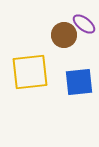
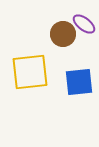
brown circle: moved 1 px left, 1 px up
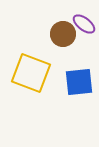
yellow square: moved 1 px right, 1 px down; rotated 27 degrees clockwise
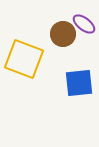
yellow square: moved 7 px left, 14 px up
blue square: moved 1 px down
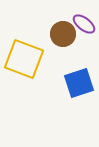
blue square: rotated 12 degrees counterclockwise
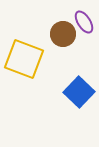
purple ellipse: moved 2 px up; rotated 20 degrees clockwise
blue square: moved 9 px down; rotated 28 degrees counterclockwise
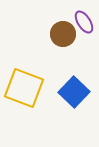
yellow square: moved 29 px down
blue square: moved 5 px left
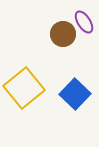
yellow square: rotated 30 degrees clockwise
blue square: moved 1 px right, 2 px down
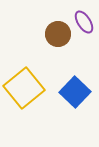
brown circle: moved 5 px left
blue square: moved 2 px up
